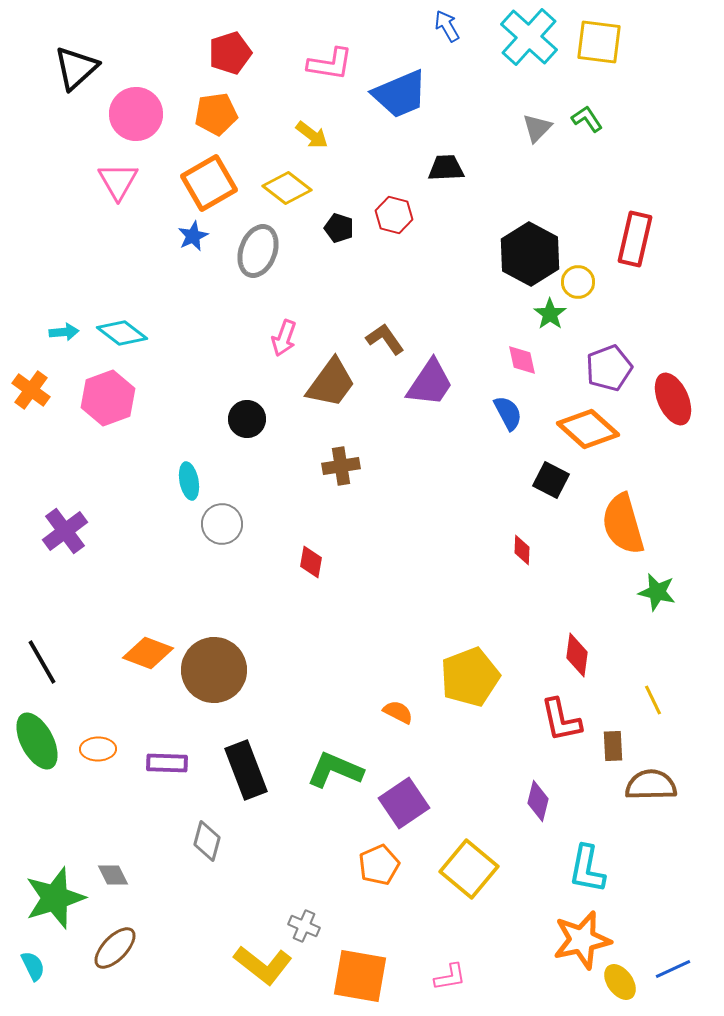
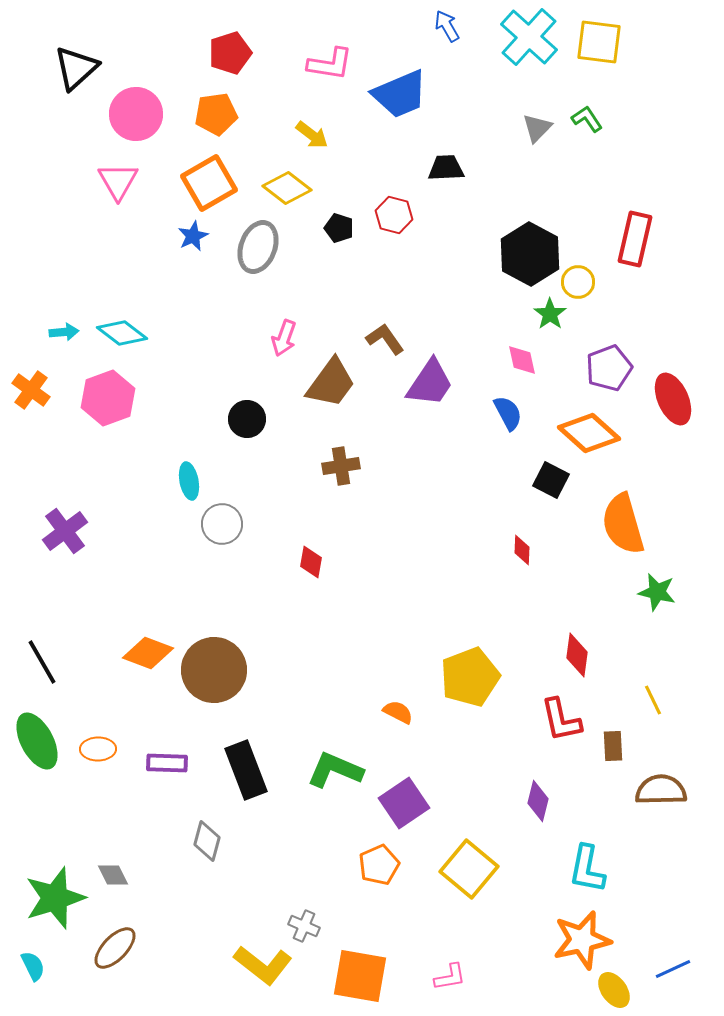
gray ellipse at (258, 251): moved 4 px up
orange diamond at (588, 429): moved 1 px right, 4 px down
brown semicircle at (651, 785): moved 10 px right, 5 px down
yellow ellipse at (620, 982): moved 6 px left, 8 px down
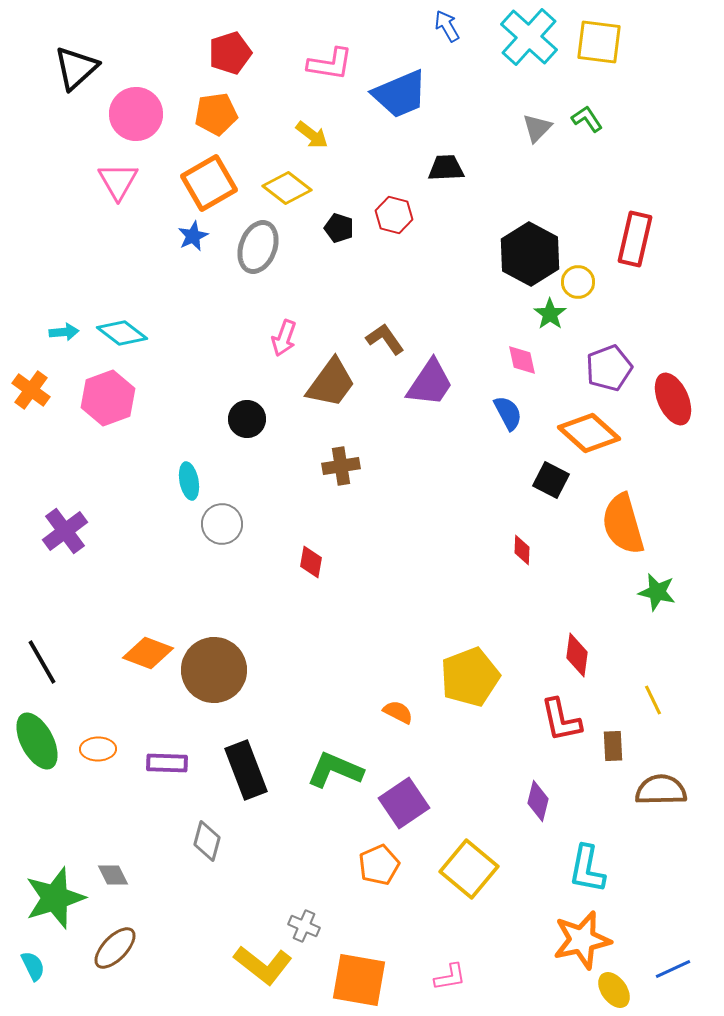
orange square at (360, 976): moved 1 px left, 4 px down
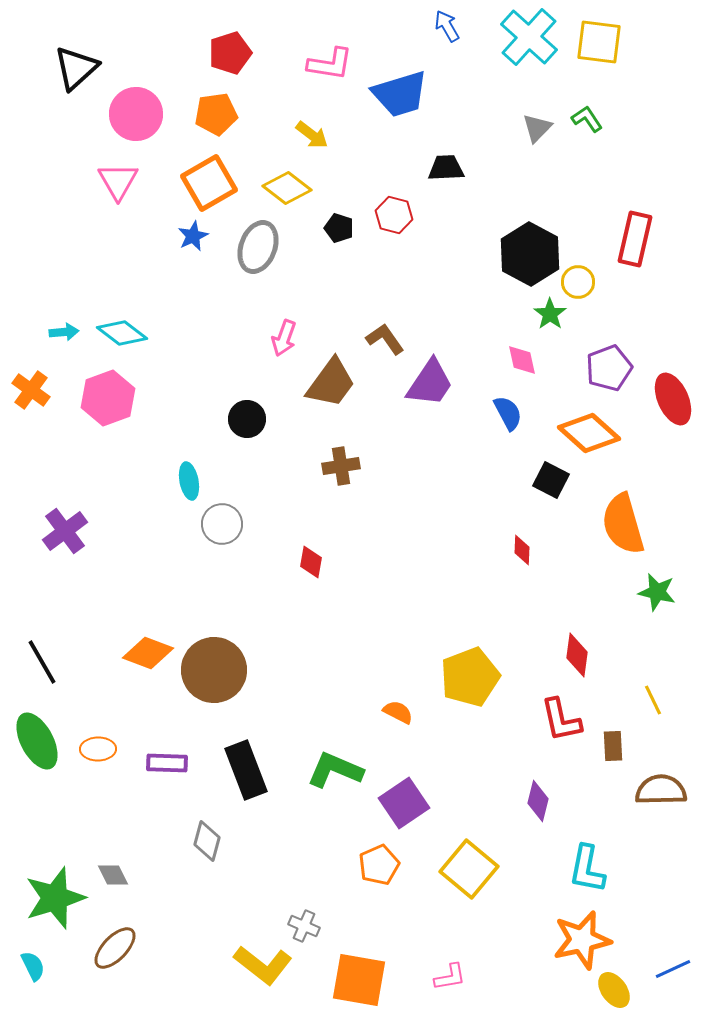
blue trapezoid at (400, 94): rotated 6 degrees clockwise
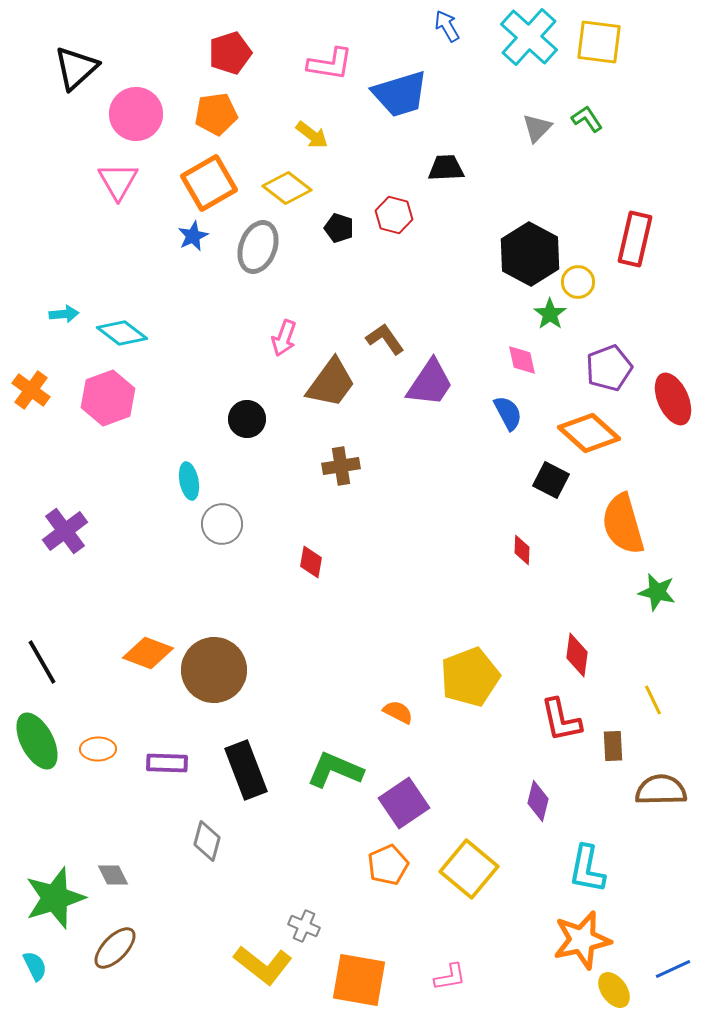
cyan arrow at (64, 332): moved 18 px up
orange pentagon at (379, 865): moved 9 px right
cyan semicircle at (33, 966): moved 2 px right
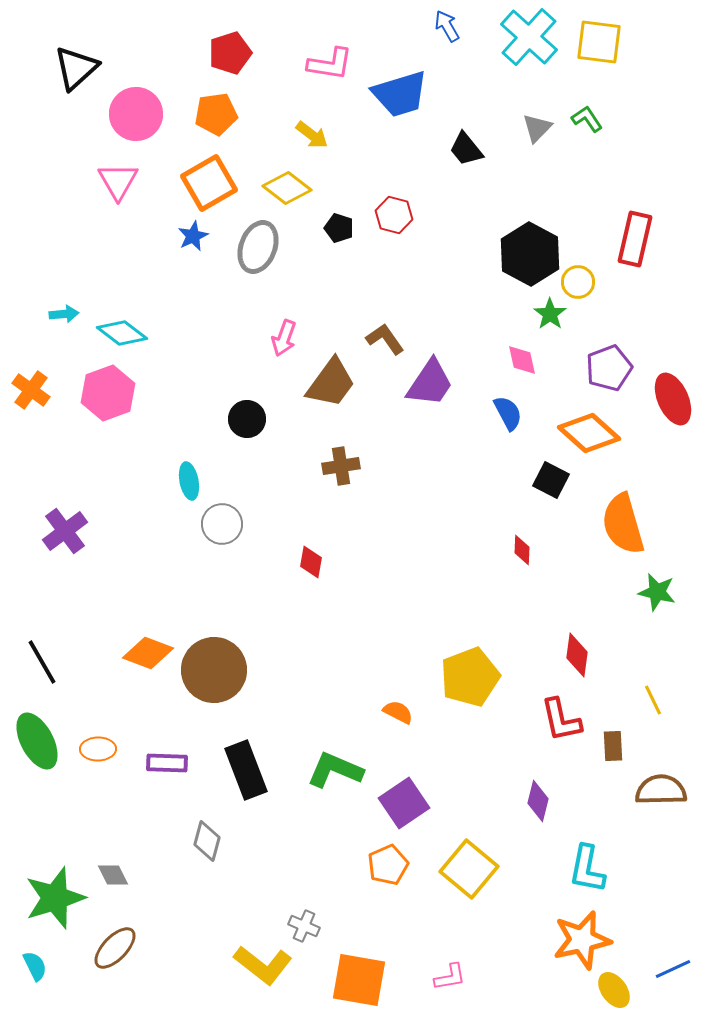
black trapezoid at (446, 168): moved 20 px right, 19 px up; rotated 126 degrees counterclockwise
pink hexagon at (108, 398): moved 5 px up
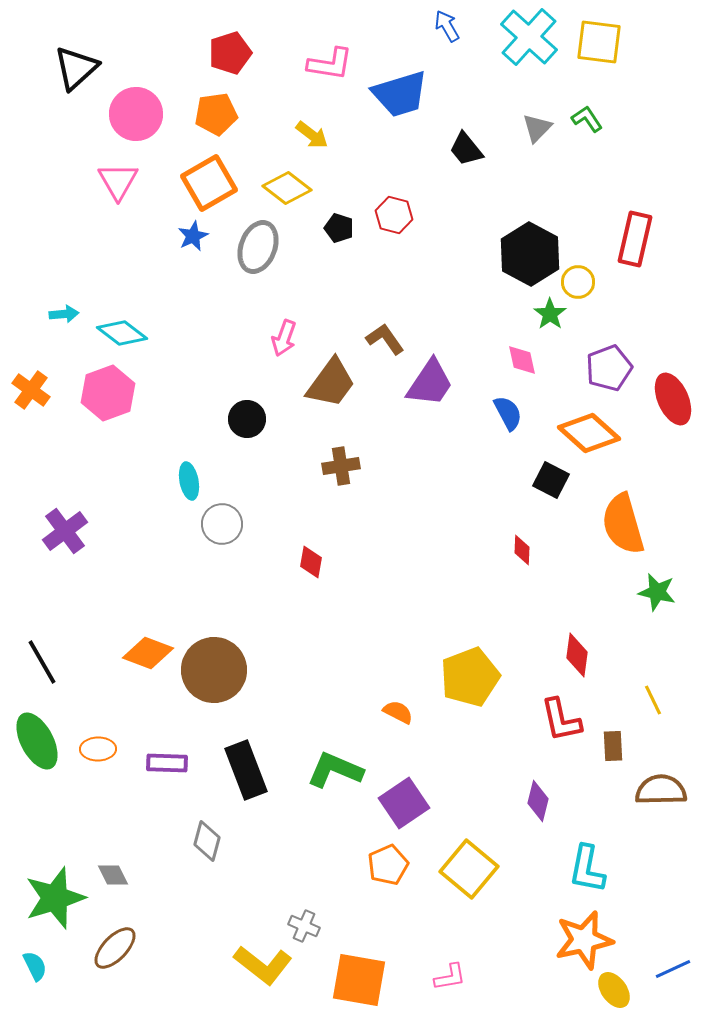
orange star at (582, 940): moved 2 px right
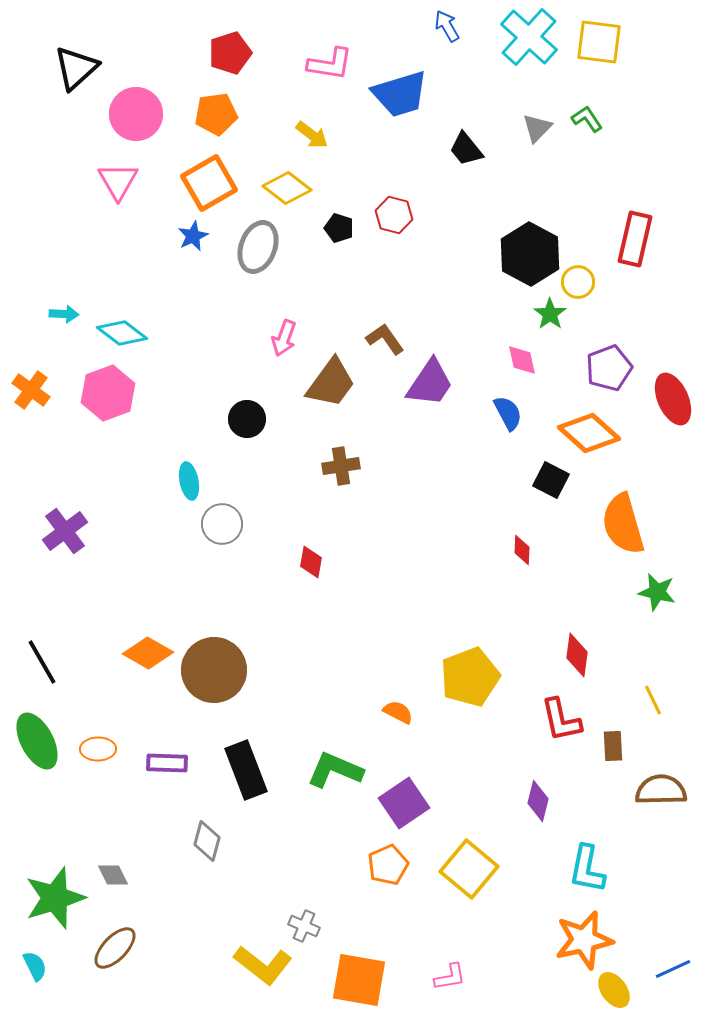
cyan arrow at (64, 314): rotated 8 degrees clockwise
orange diamond at (148, 653): rotated 9 degrees clockwise
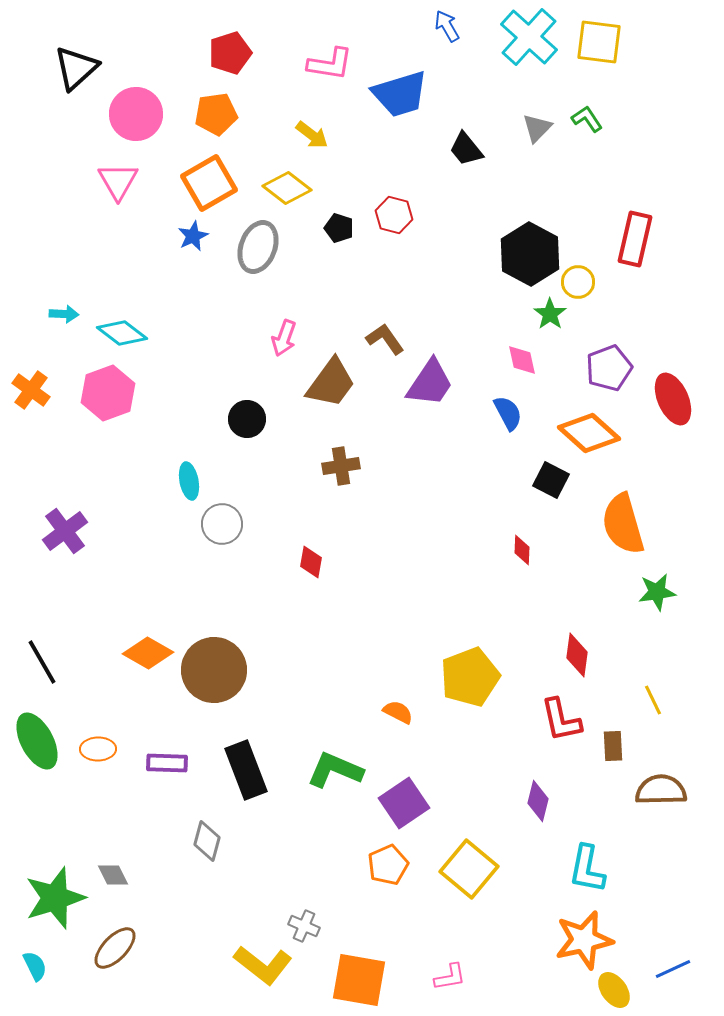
green star at (657, 592): rotated 21 degrees counterclockwise
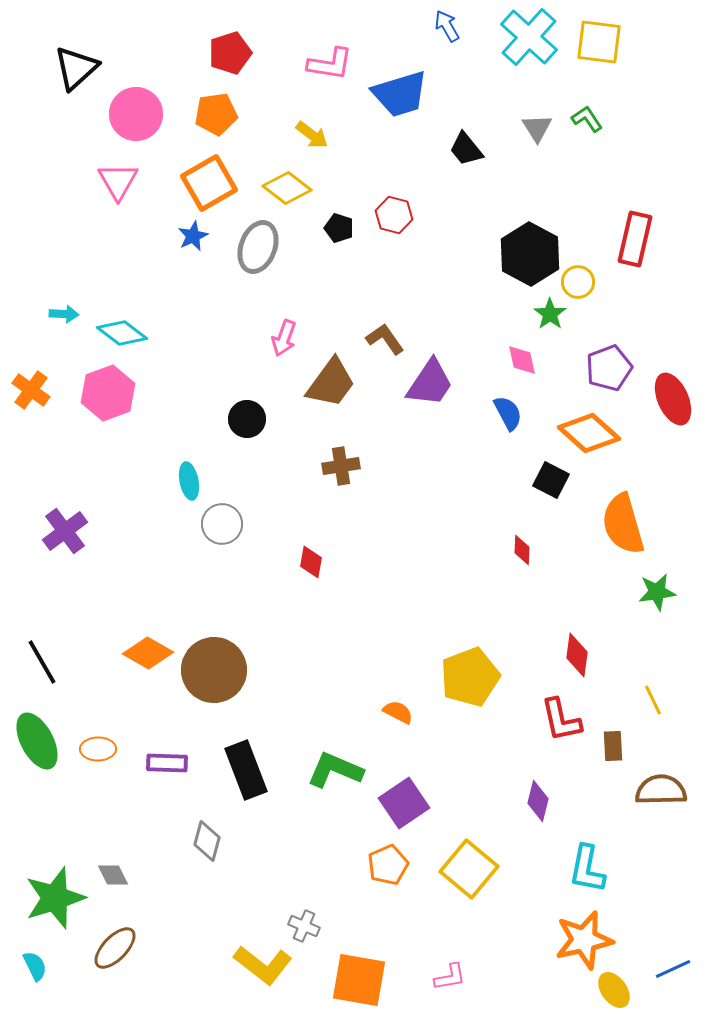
gray triangle at (537, 128): rotated 16 degrees counterclockwise
